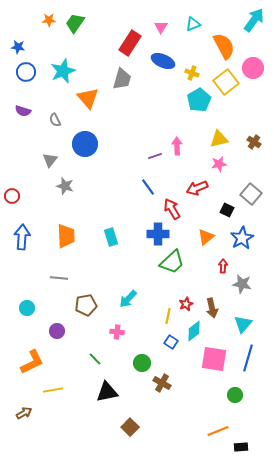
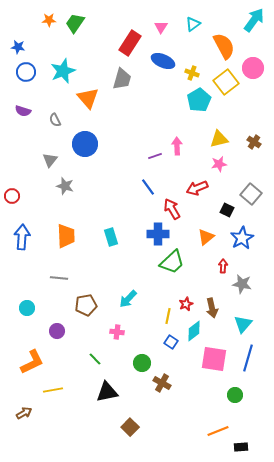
cyan triangle at (193, 24): rotated 14 degrees counterclockwise
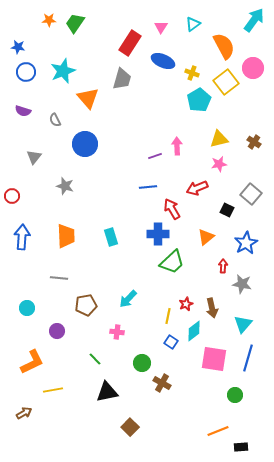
gray triangle at (50, 160): moved 16 px left, 3 px up
blue line at (148, 187): rotated 60 degrees counterclockwise
blue star at (242, 238): moved 4 px right, 5 px down
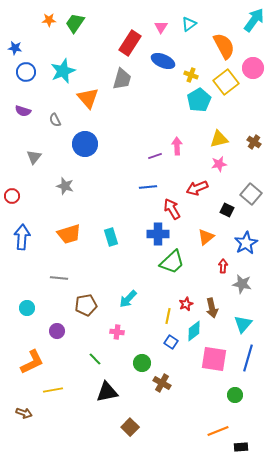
cyan triangle at (193, 24): moved 4 px left
blue star at (18, 47): moved 3 px left, 1 px down
yellow cross at (192, 73): moved 1 px left, 2 px down
orange trapezoid at (66, 236): moved 3 px right, 2 px up; rotated 75 degrees clockwise
brown arrow at (24, 413): rotated 49 degrees clockwise
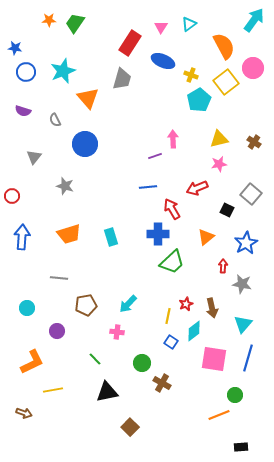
pink arrow at (177, 146): moved 4 px left, 7 px up
cyan arrow at (128, 299): moved 5 px down
orange line at (218, 431): moved 1 px right, 16 px up
